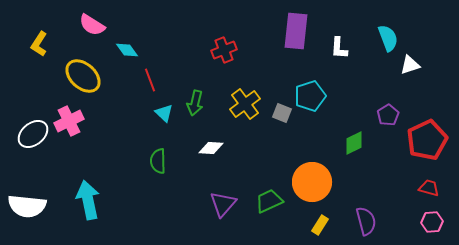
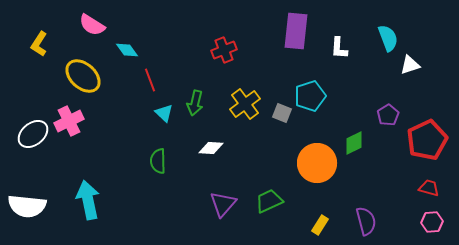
orange circle: moved 5 px right, 19 px up
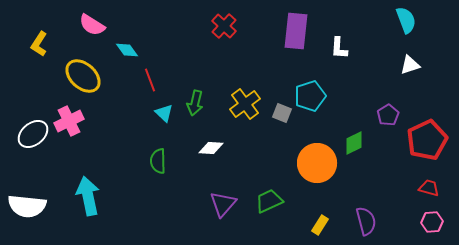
cyan semicircle: moved 18 px right, 18 px up
red cross: moved 24 px up; rotated 25 degrees counterclockwise
cyan arrow: moved 4 px up
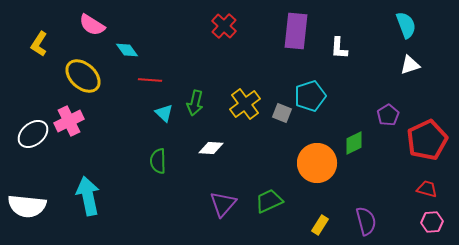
cyan semicircle: moved 5 px down
red line: rotated 65 degrees counterclockwise
red trapezoid: moved 2 px left, 1 px down
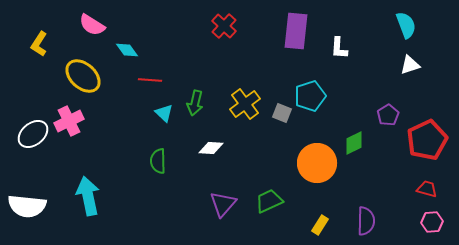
purple semicircle: rotated 16 degrees clockwise
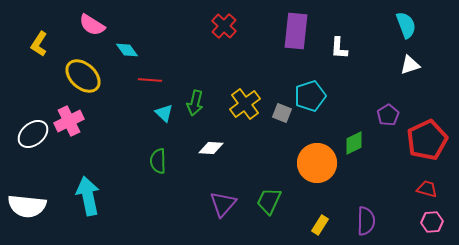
green trapezoid: rotated 40 degrees counterclockwise
